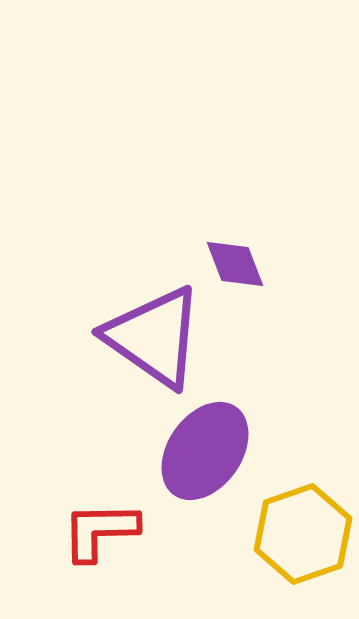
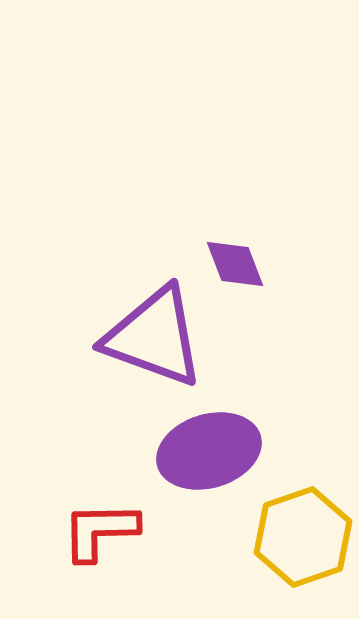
purple triangle: rotated 15 degrees counterclockwise
purple ellipse: moved 4 px right; rotated 38 degrees clockwise
yellow hexagon: moved 3 px down
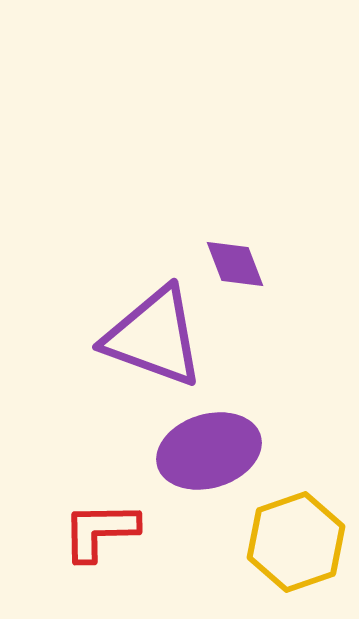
yellow hexagon: moved 7 px left, 5 px down
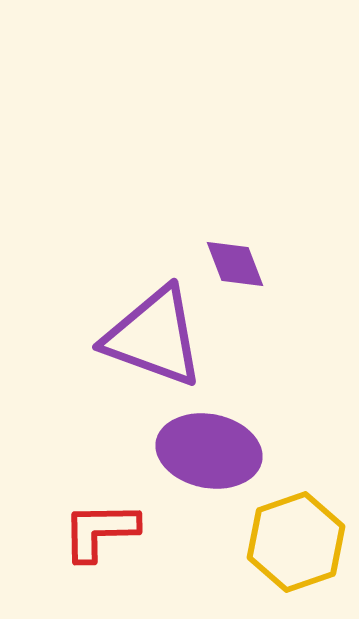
purple ellipse: rotated 28 degrees clockwise
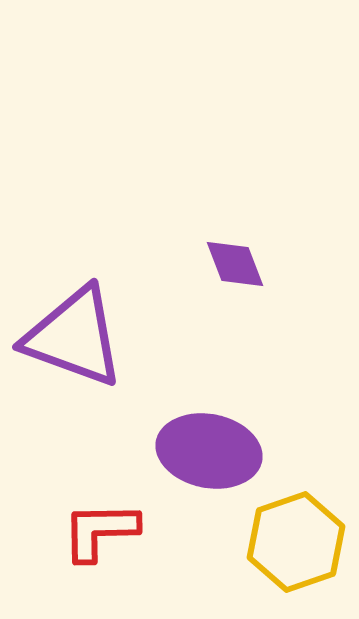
purple triangle: moved 80 px left
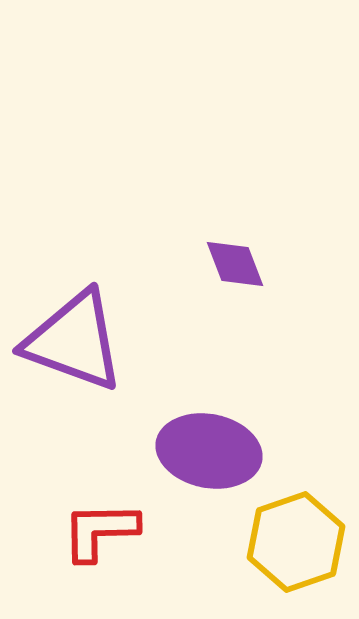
purple triangle: moved 4 px down
